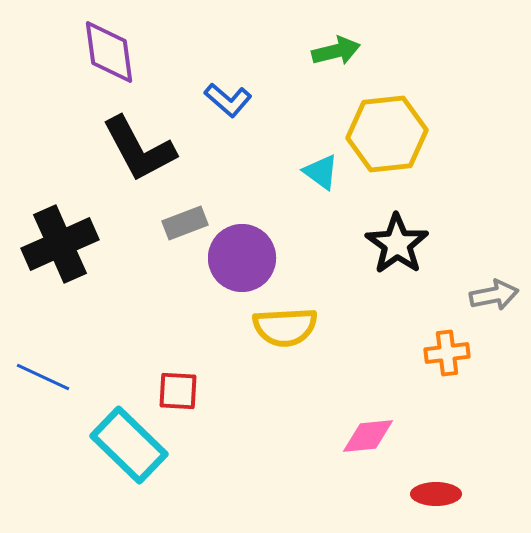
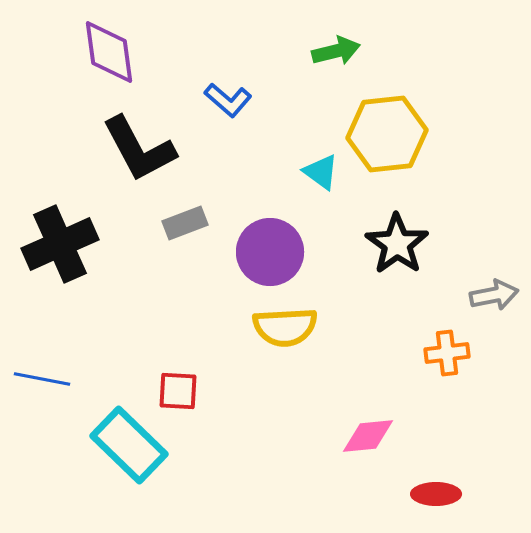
purple circle: moved 28 px right, 6 px up
blue line: moved 1 px left, 2 px down; rotated 14 degrees counterclockwise
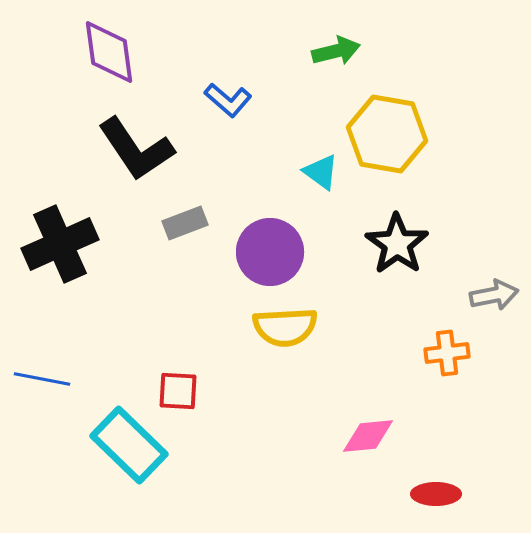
yellow hexagon: rotated 16 degrees clockwise
black L-shape: moved 3 px left; rotated 6 degrees counterclockwise
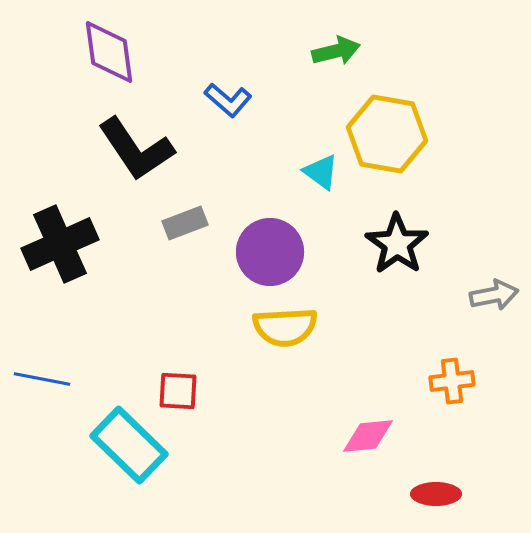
orange cross: moved 5 px right, 28 px down
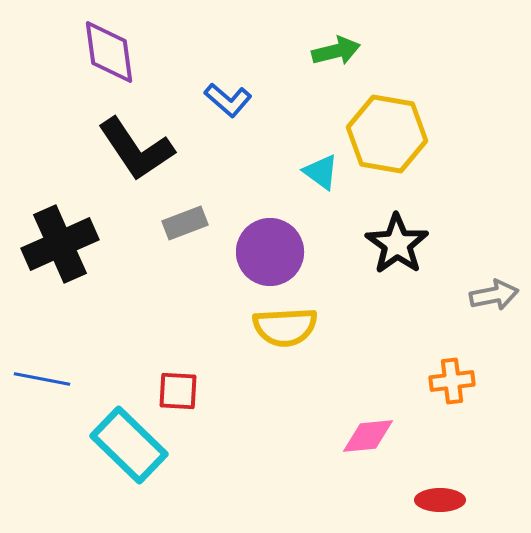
red ellipse: moved 4 px right, 6 px down
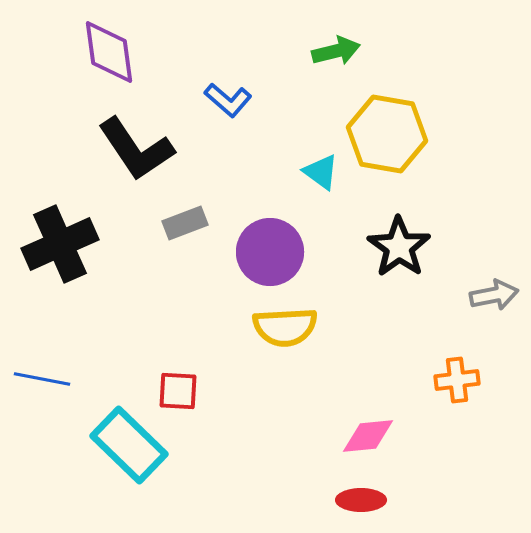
black star: moved 2 px right, 3 px down
orange cross: moved 5 px right, 1 px up
red ellipse: moved 79 px left
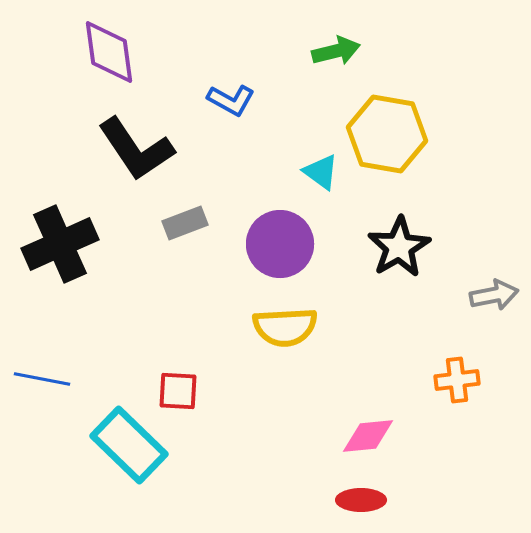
blue L-shape: moved 3 px right; rotated 12 degrees counterclockwise
black star: rotated 6 degrees clockwise
purple circle: moved 10 px right, 8 px up
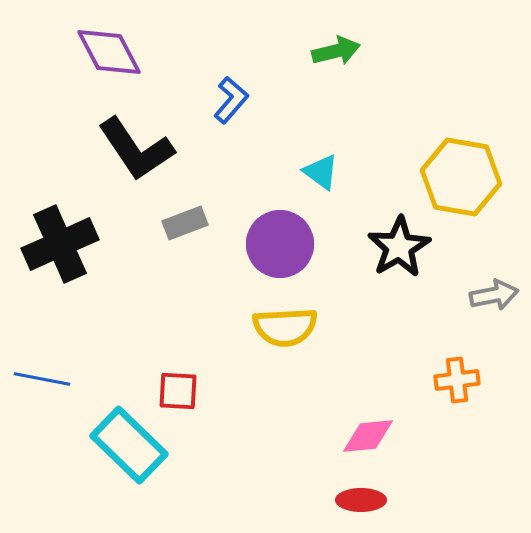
purple diamond: rotated 20 degrees counterclockwise
blue L-shape: rotated 78 degrees counterclockwise
yellow hexagon: moved 74 px right, 43 px down
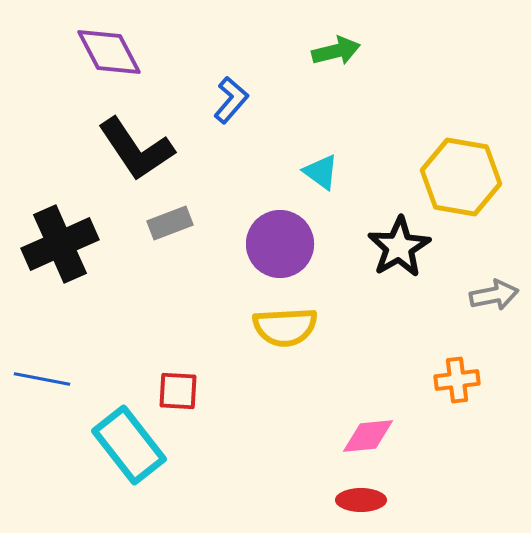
gray rectangle: moved 15 px left
cyan rectangle: rotated 8 degrees clockwise
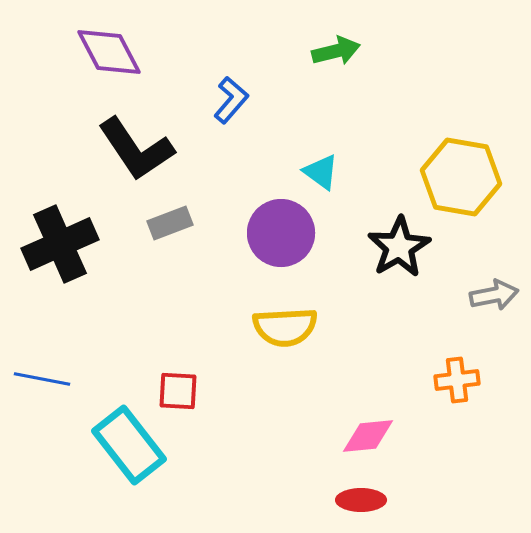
purple circle: moved 1 px right, 11 px up
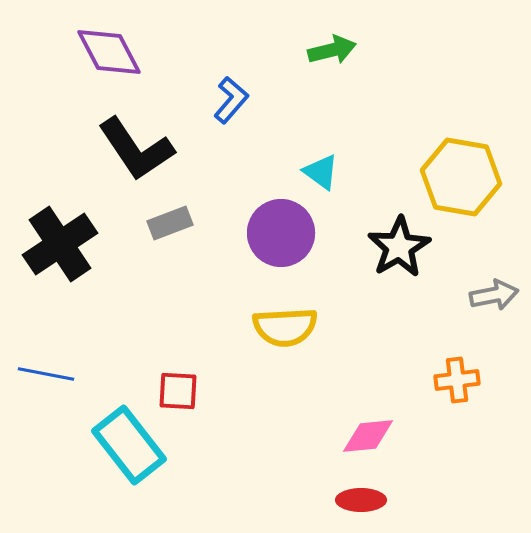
green arrow: moved 4 px left, 1 px up
black cross: rotated 10 degrees counterclockwise
blue line: moved 4 px right, 5 px up
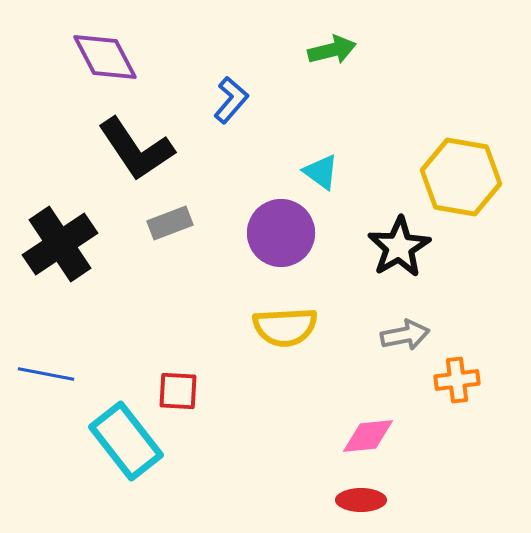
purple diamond: moved 4 px left, 5 px down
gray arrow: moved 89 px left, 40 px down
cyan rectangle: moved 3 px left, 4 px up
